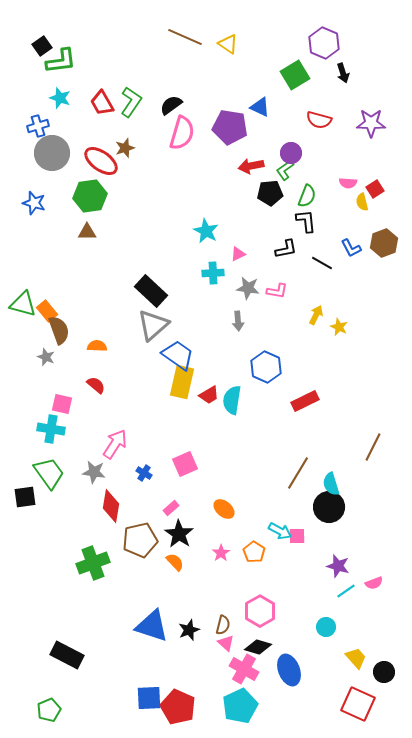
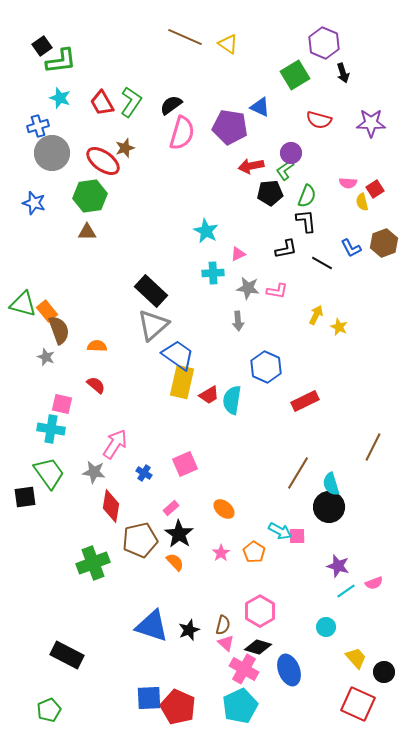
red ellipse at (101, 161): moved 2 px right
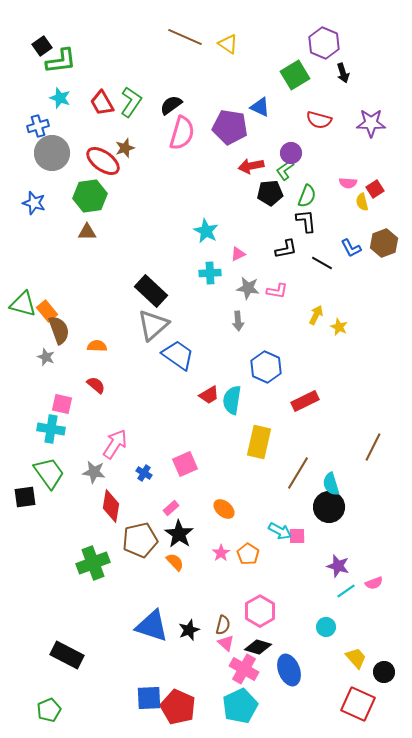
cyan cross at (213, 273): moved 3 px left
yellow rectangle at (182, 382): moved 77 px right, 60 px down
orange pentagon at (254, 552): moved 6 px left, 2 px down
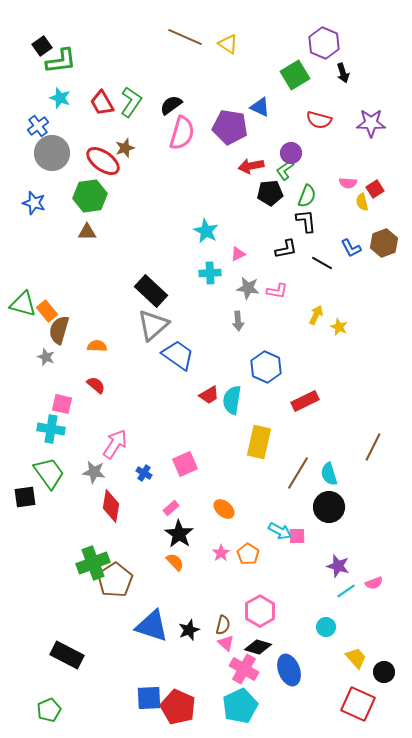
blue cross at (38, 126): rotated 20 degrees counterclockwise
brown semicircle at (59, 330): rotated 144 degrees counterclockwise
cyan semicircle at (331, 484): moved 2 px left, 10 px up
brown pentagon at (140, 540): moved 25 px left, 40 px down; rotated 20 degrees counterclockwise
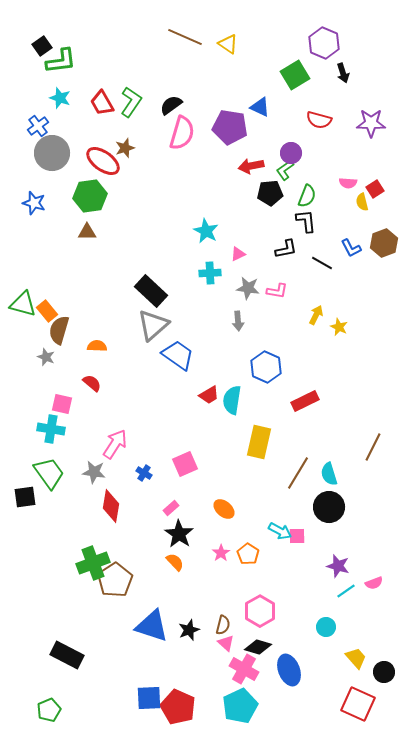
red semicircle at (96, 385): moved 4 px left, 2 px up
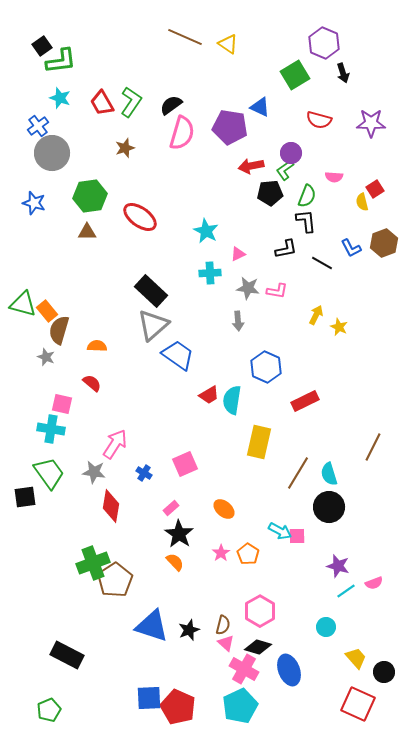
red ellipse at (103, 161): moved 37 px right, 56 px down
pink semicircle at (348, 183): moved 14 px left, 6 px up
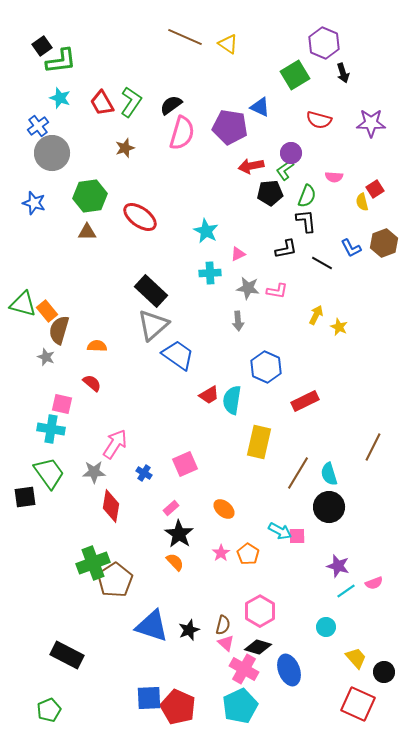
gray star at (94, 472): rotated 10 degrees counterclockwise
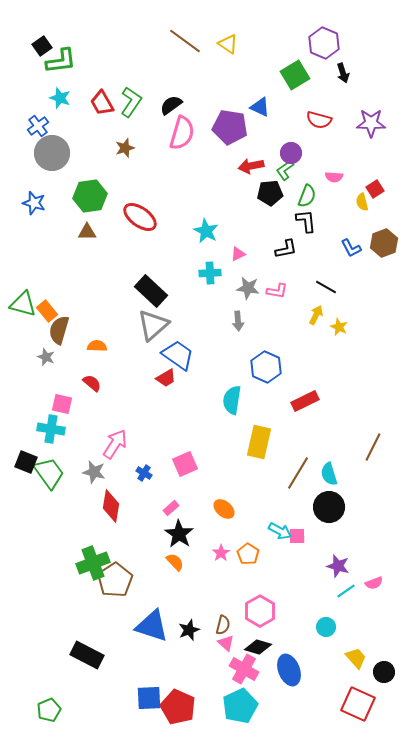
brown line at (185, 37): moved 4 px down; rotated 12 degrees clockwise
black line at (322, 263): moved 4 px right, 24 px down
red trapezoid at (209, 395): moved 43 px left, 17 px up
gray star at (94, 472): rotated 15 degrees clockwise
black square at (25, 497): moved 1 px right, 35 px up; rotated 30 degrees clockwise
black rectangle at (67, 655): moved 20 px right
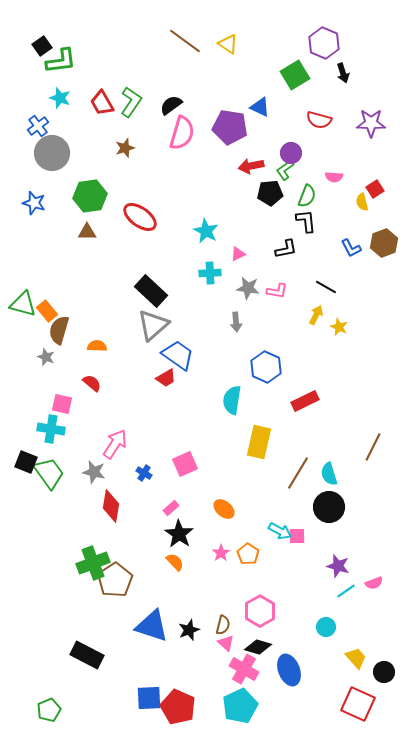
gray arrow at (238, 321): moved 2 px left, 1 px down
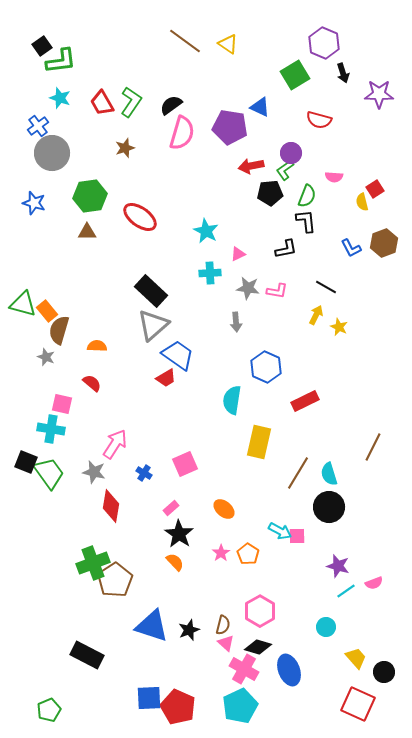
purple star at (371, 123): moved 8 px right, 29 px up
